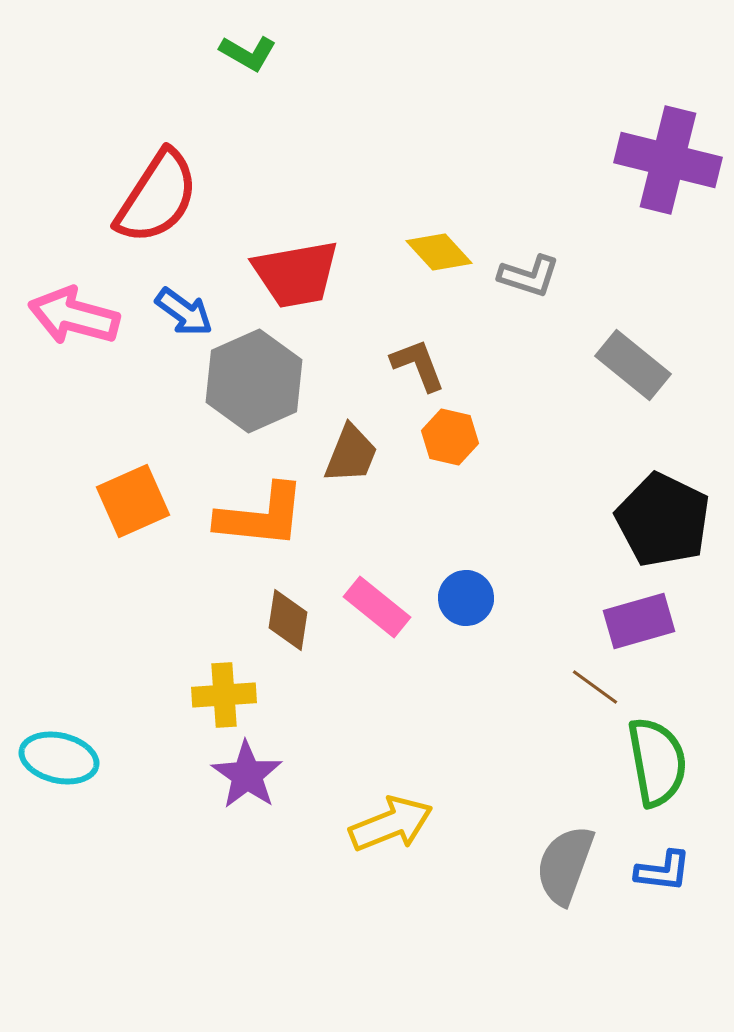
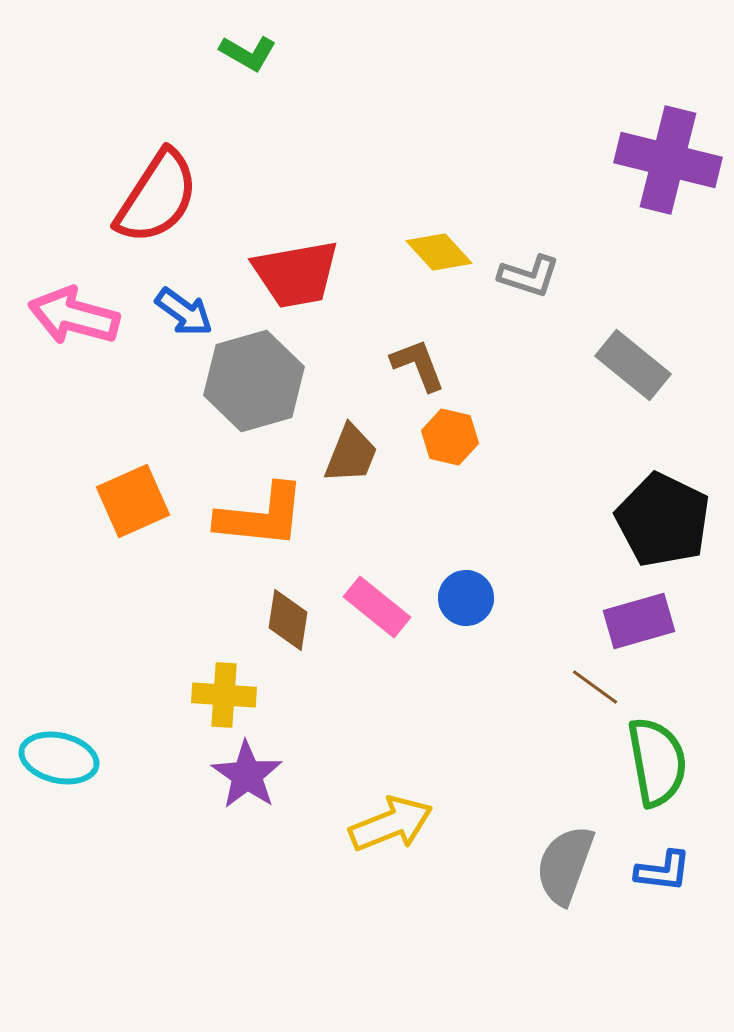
gray hexagon: rotated 8 degrees clockwise
yellow cross: rotated 8 degrees clockwise
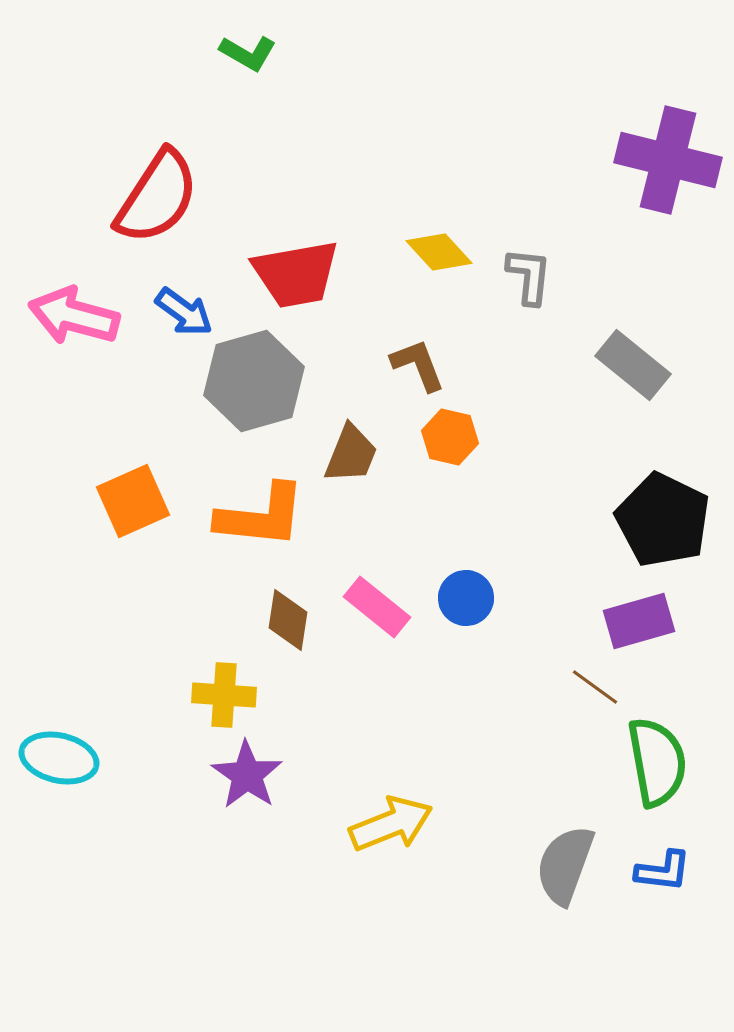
gray L-shape: rotated 102 degrees counterclockwise
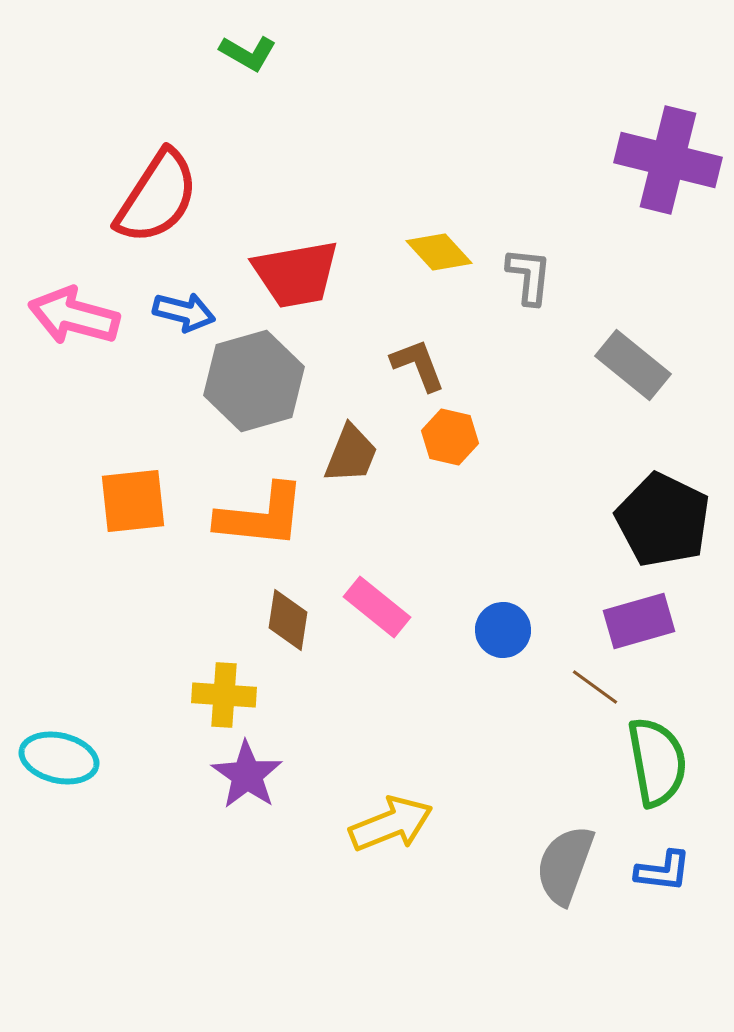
blue arrow: rotated 22 degrees counterclockwise
orange square: rotated 18 degrees clockwise
blue circle: moved 37 px right, 32 px down
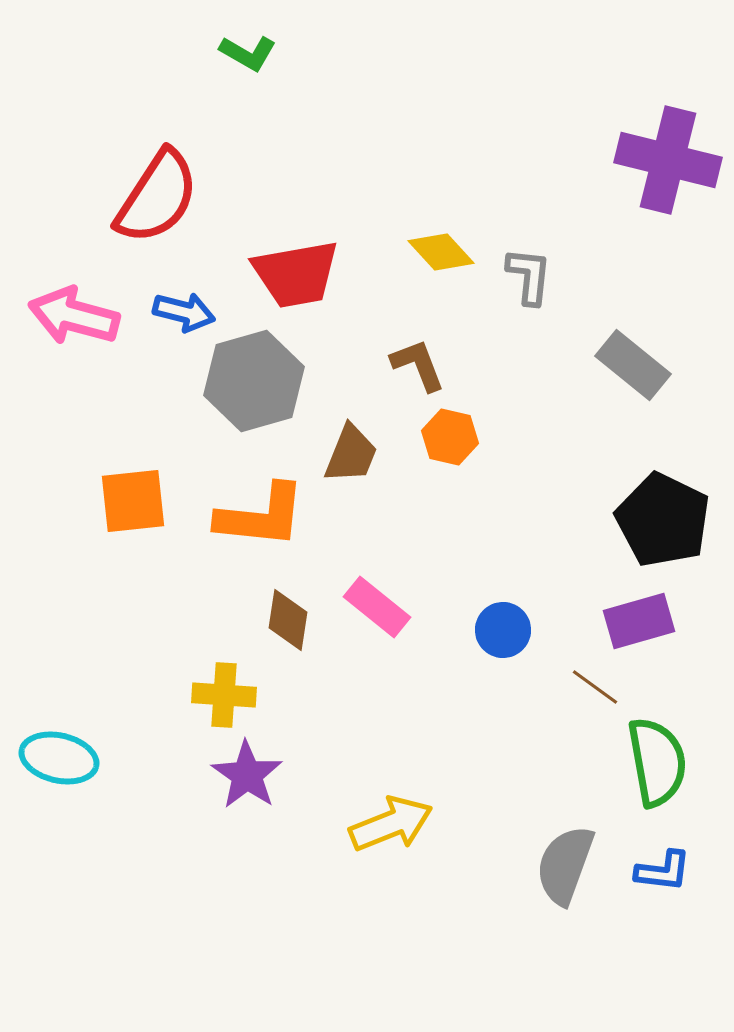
yellow diamond: moved 2 px right
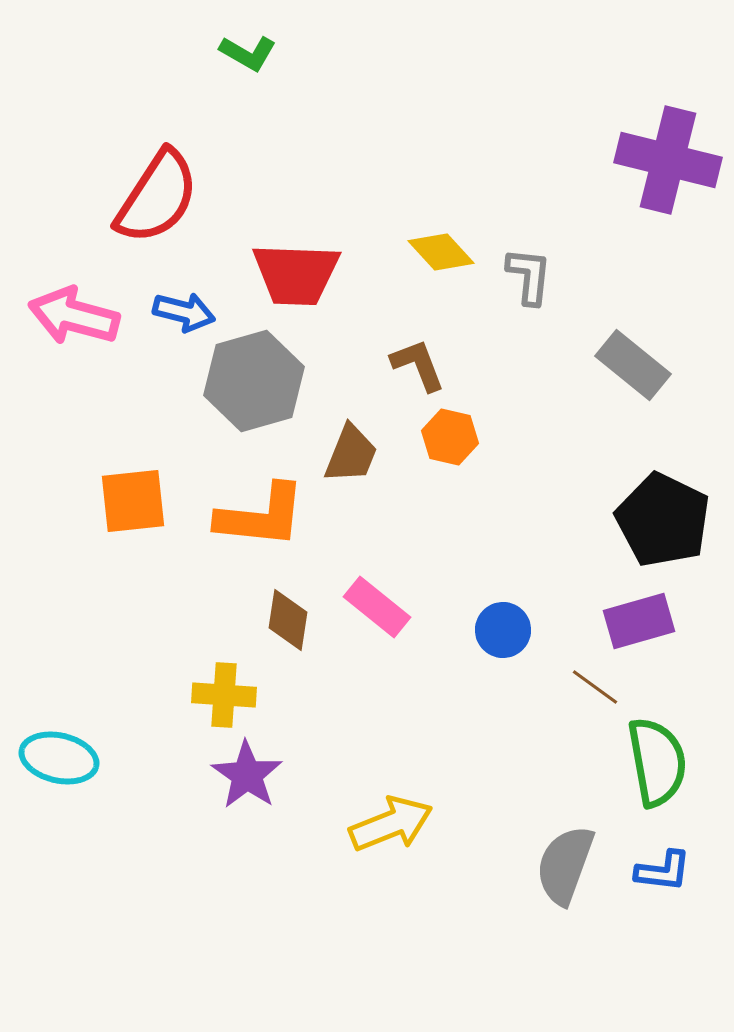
red trapezoid: rotated 12 degrees clockwise
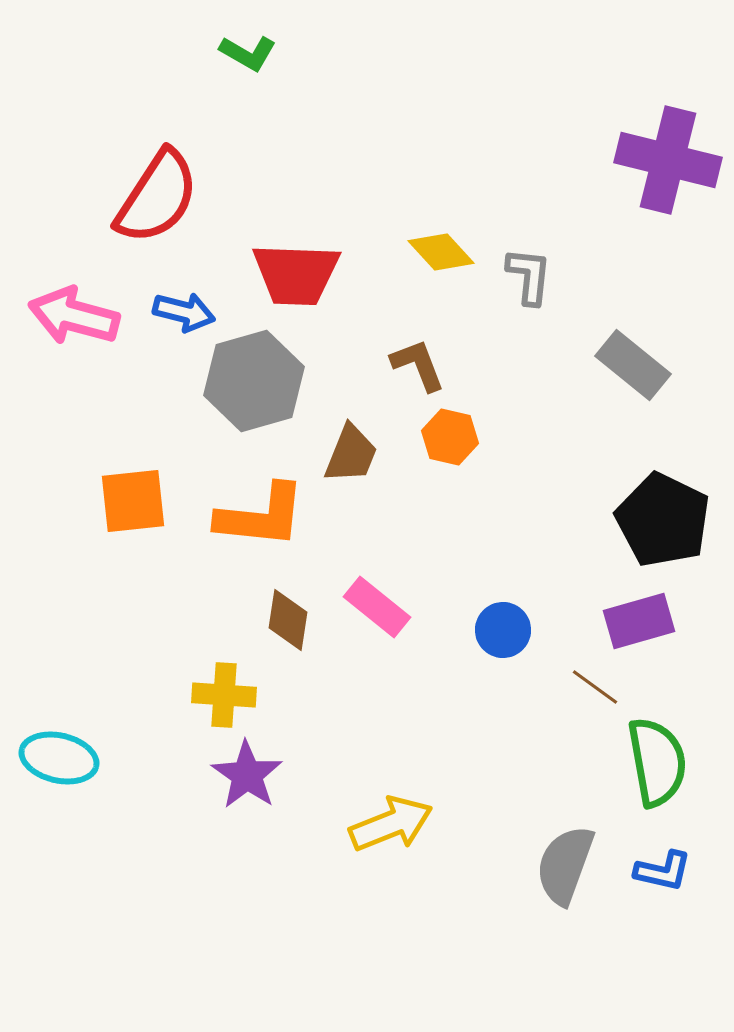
blue L-shape: rotated 6 degrees clockwise
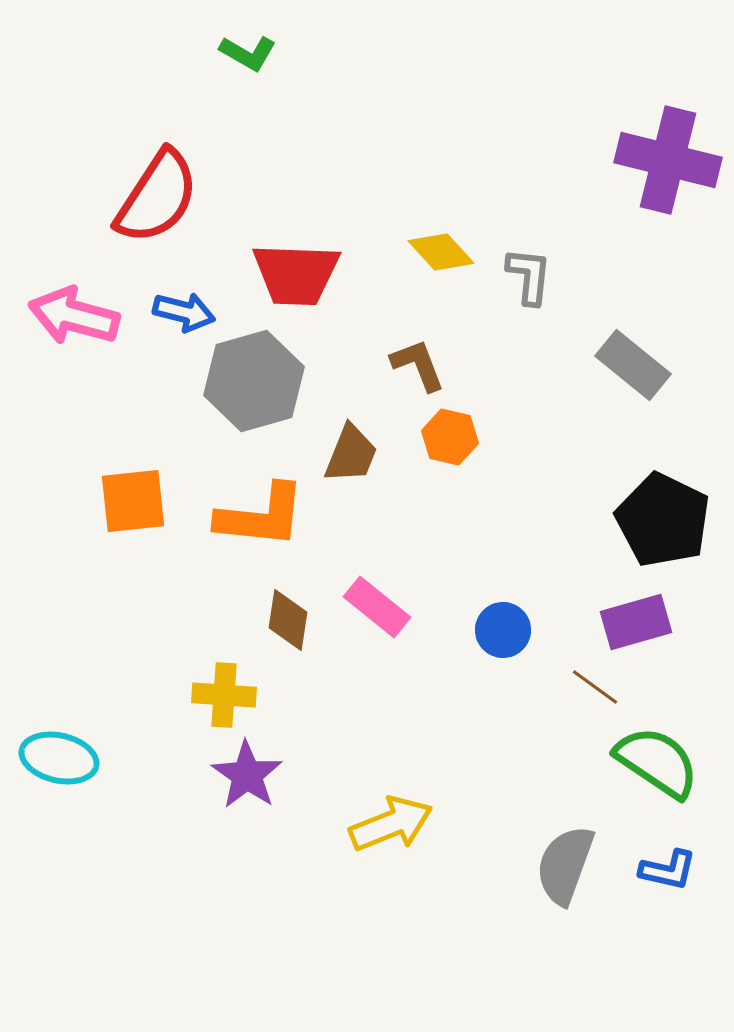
purple rectangle: moved 3 px left, 1 px down
green semicircle: rotated 46 degrees counterclockwise
blue L-shape: moved 5 px right, 1 px up
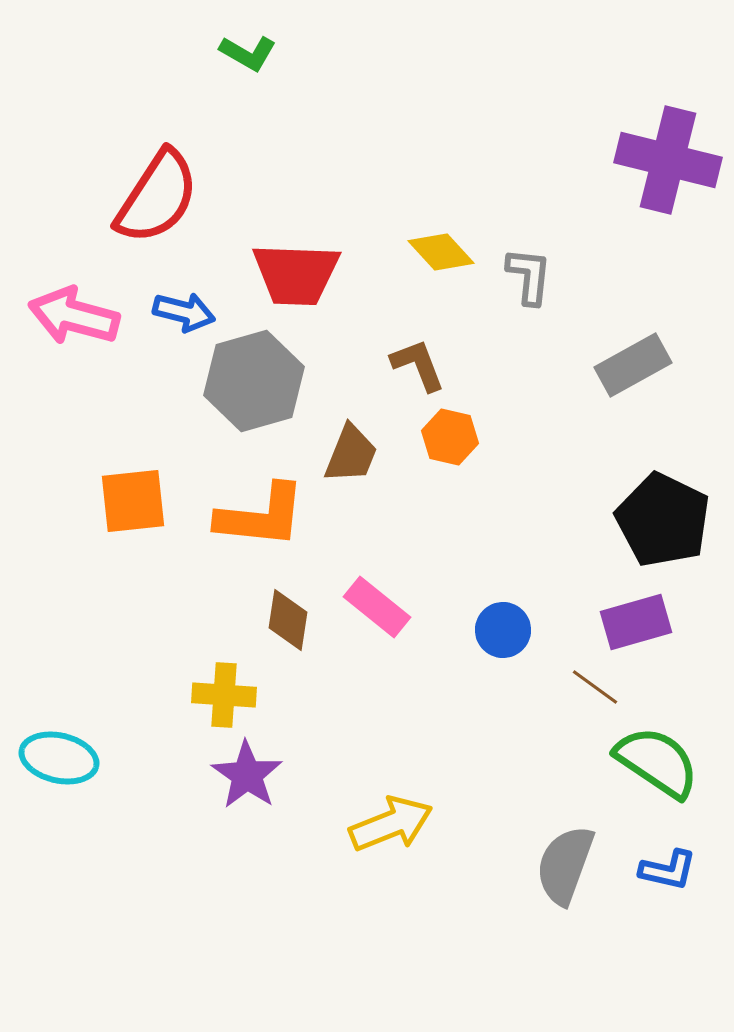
gray rectangle: rotated 68 degrees counterclockwise
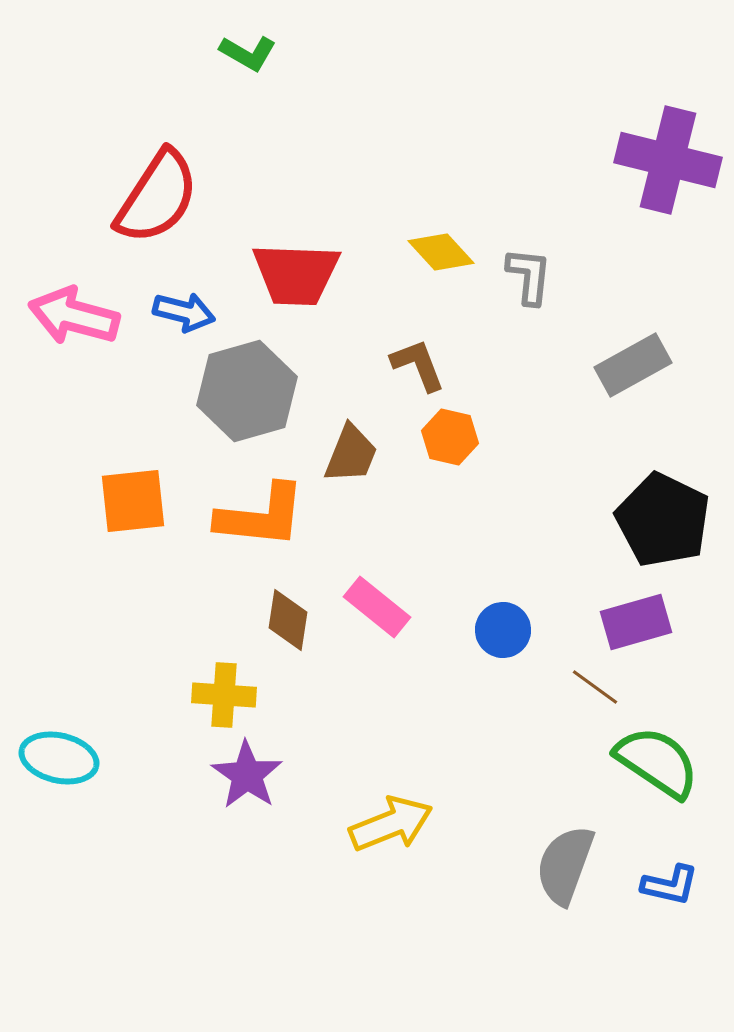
gray hexagon: moved 7 px left, 10 px down
blue L-shape: moved 2 px right, 15 px down
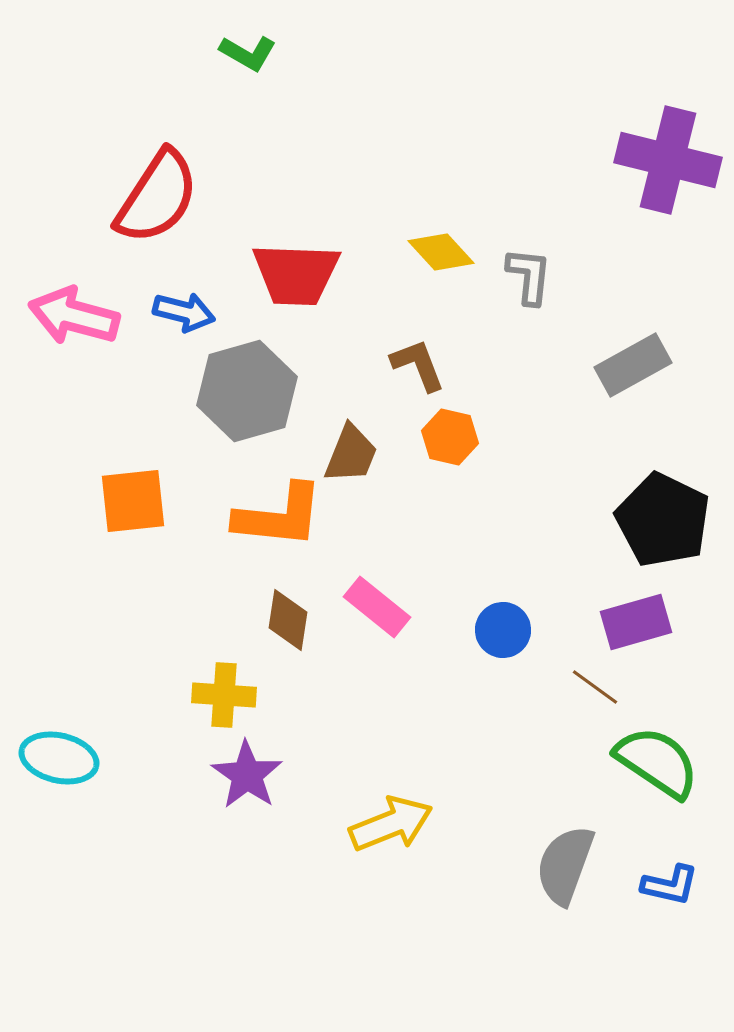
orange L-shape: moved 18 px right
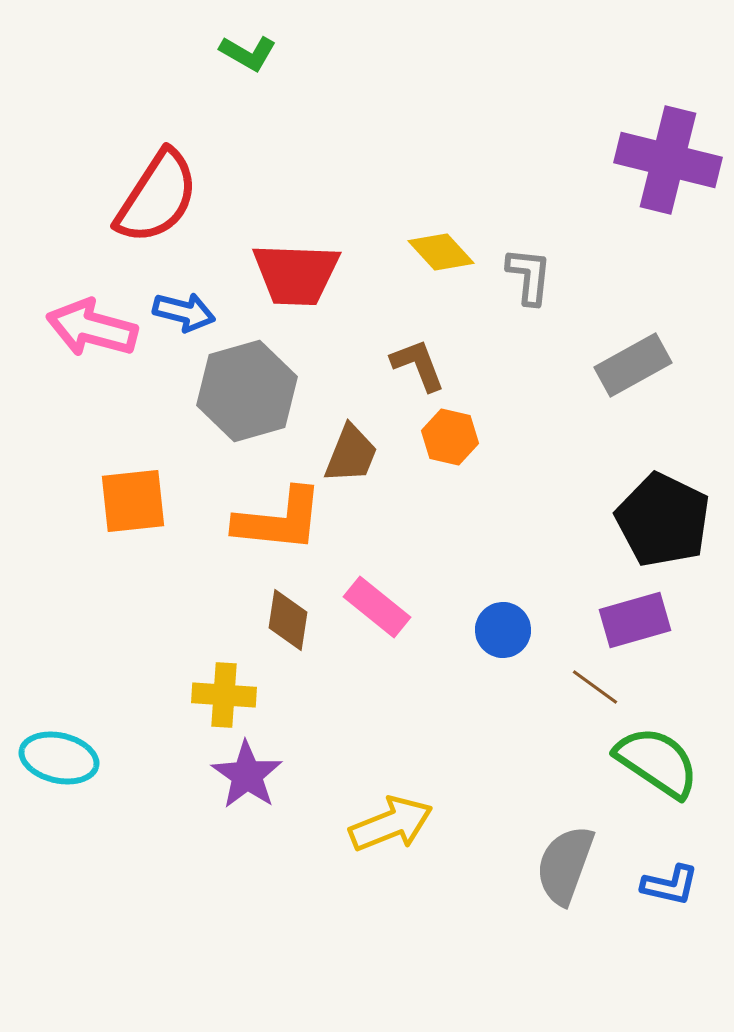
pink arrow: moved 18 px right, 12 px down
orange L-shape: moved 4 px down
purple rectangle: moved 1 px left, 2 px up
